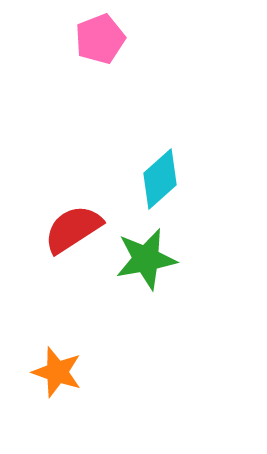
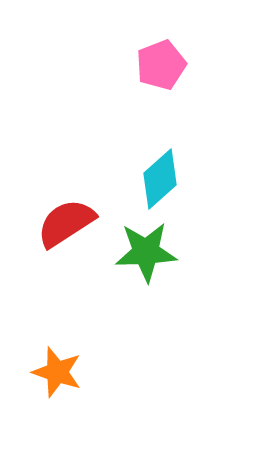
pink pentagon: moved 61 px right, 26 px down
red semicircle: moved 7 px left, 6 px up
green star: moved 7 px up; rotated 8 degrees clockwise
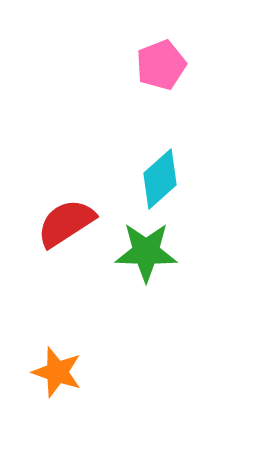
green star: rotated 4 degrees clockwise
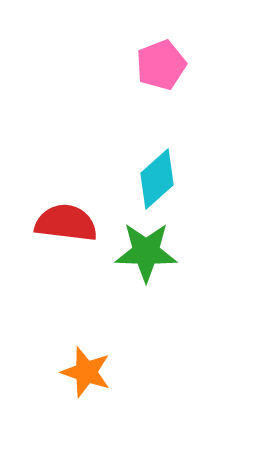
cyan diamond: moved 3 px left
red semicircle: rotated 40 degrees clockwise
orange star: moved 29 px right
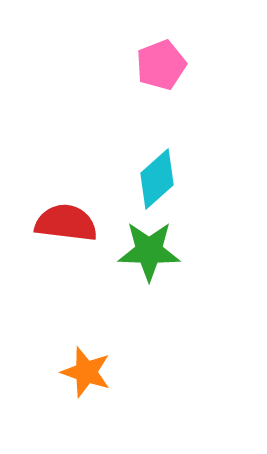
green star: moved 3 px right, 1 px up
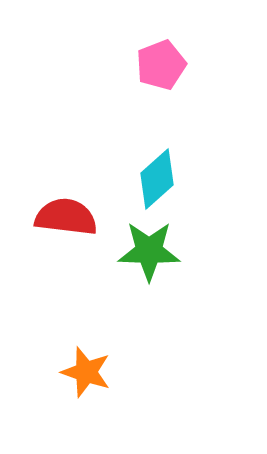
red semicircle: moved 6 px up
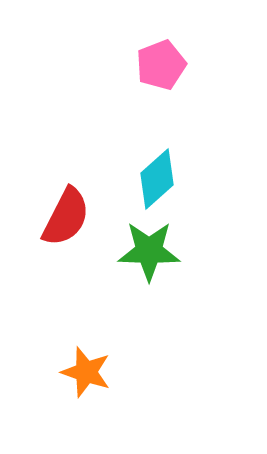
red semicircle: rotated 110 degrees clockwise
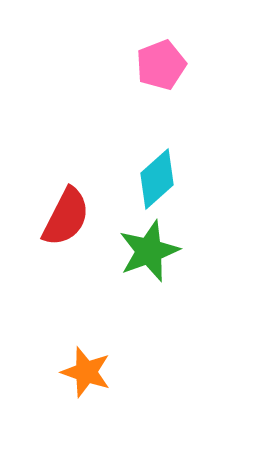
green star: rotated 22 degrees counterclockwise
